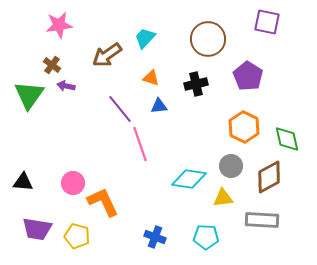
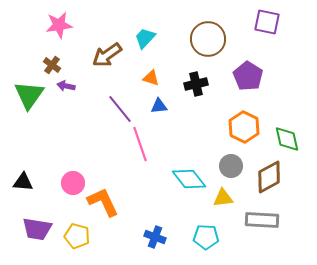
cyan diamond: rotated 44 degrees clockwise
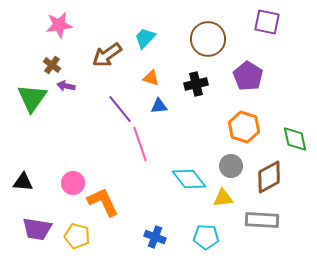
green triangle: moved 3 px right, 3 px down
orange hexagon: rotated 8 degrees counterclockwise
green diamond: moved 8 px right
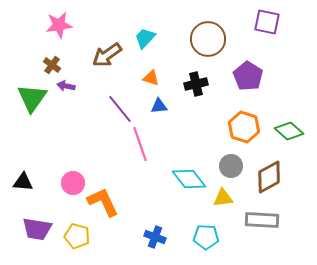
green diamond: moved 6 px left, 8 px up; rotated 36 degrees counterclockwise
